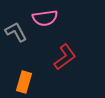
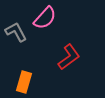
pink semicircle: rotated 40 degrees counterclockwise
red L-shape: moved 4 px right
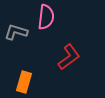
pink semicircle: moved 1 px right, 1 px up; rotated 35 degrees counterclockwise
gray L-shape: rotated 45 degrees counterclockwise
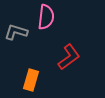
orange rectangle: moved 7 px right, 2 px up
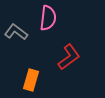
pink semicircle: moved 2 px right, 1 px down
gray L-shape: rotated 20 degrees clockwise
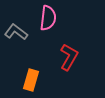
red L-shape: rotated 24 degrees counterclockwise
